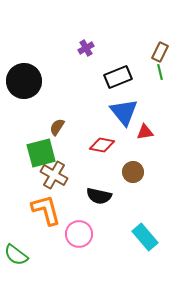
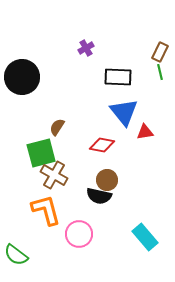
black rectangle: rotated 24 degrees clockwise
black circle: moved 2 px left, 4 px up
brown circle: moved 26 px left, 8 px down
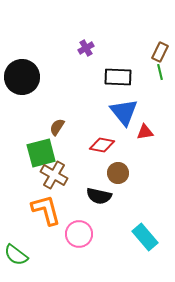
brown circle: moved 11 px right, 7 px up
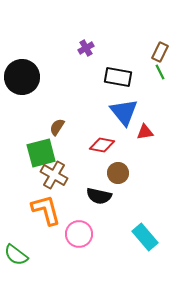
green line: rotated 14 degrees counterclockwise
black rectangle: rotated 8 degrees clockwise
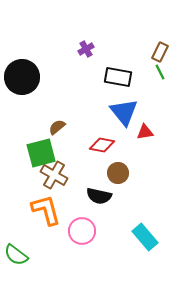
purple cross: moved 1 px down
brown semicircle: rotated 18 degrees clockwise
pink circle: moved 3 px right, 3 px up
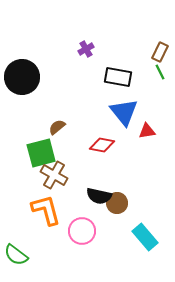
red triangle: moved 2 px right, 1 px up
brown circle: moved 1 px left, 30 px down
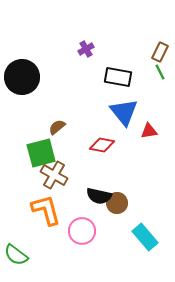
red triangle: moved 2 px right
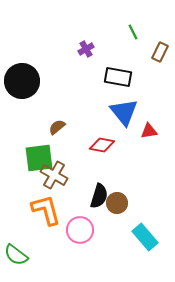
green line: moved 27 px left, 40 px up
black circle: moved 4 px down
green square: moved 2 px left, 5 px down; rotated 8 degrees clockwise
black semicircle: rotated 85 degrees counterclockwise
pink circle: moved 2 px left, 1 px up
